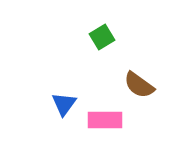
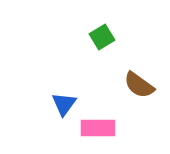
pink rectangle: moved 7 px left, 8 px down
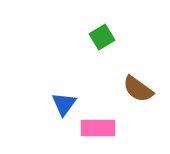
brown semicircle: moved 1 px left, 4 px down
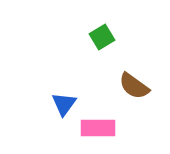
brown semicircle: moved 4 px left, 3 px up
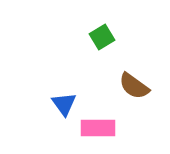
blue triangle: rotated 12 degrees counterclockwise
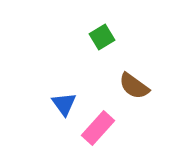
pink rectangle: rotated 48 degrees counterclockwise
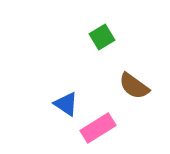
blue triangle: moved 2 px right; rotated 20 degrees counterclockwise
pink rectangle: rotated 16 degrees clockwise
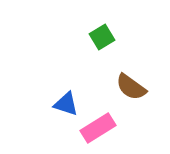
brown semicircle: moved 3 px left, 1 px down
blue triangle: rotated 16 degrees counterclockwise
